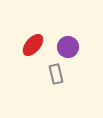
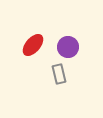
gray rectangle: moved 3 px right
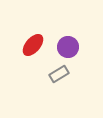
gray rectangle: rotated 72 degrees clockwise
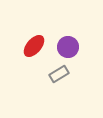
red ellipse: moved 1 px right, 1 px down
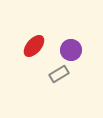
purple circle: moved 3 px right, 3 px down
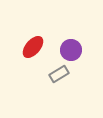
red ellipse: moved 1 px left, 1 px down
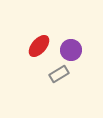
red ellipse: moved 6 px right, 1 px up
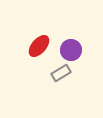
gray rectangle: moved 2 px right, 1 px up
